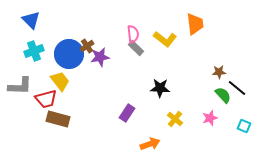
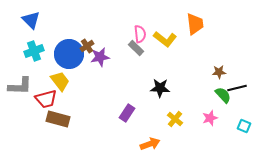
pink semicircle: moved 7 px right
black line: rotated 54 degrees counterclockwise
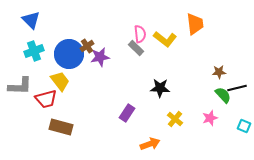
brown rectangle: moved 3 px right, 8 px down
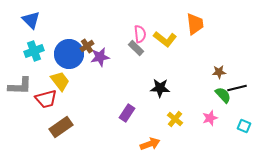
brown rectangle: rotated 50 degrees counterclockwise
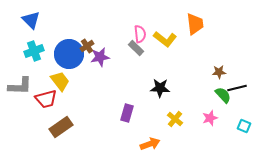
purple rectangle: rotated 18 degrees counterclockwise
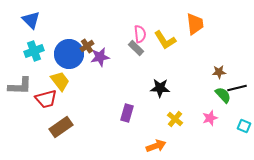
yellow L-shape: moved 1 px down; rotated 20 degrees clockwise
orange arrow: moved 6 px right, 2 px down
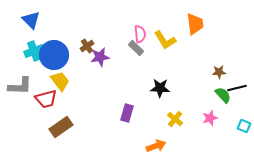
blue circle: moved 15 px left, 1 px down
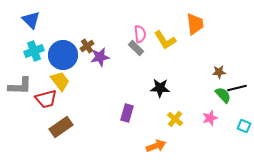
blue circle: moved 9 px right
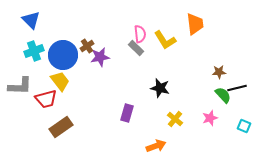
black star: rotated 12 degrees clockwise
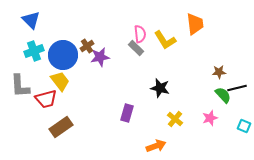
gray L-shape: rotated 85 degrees clockwise
